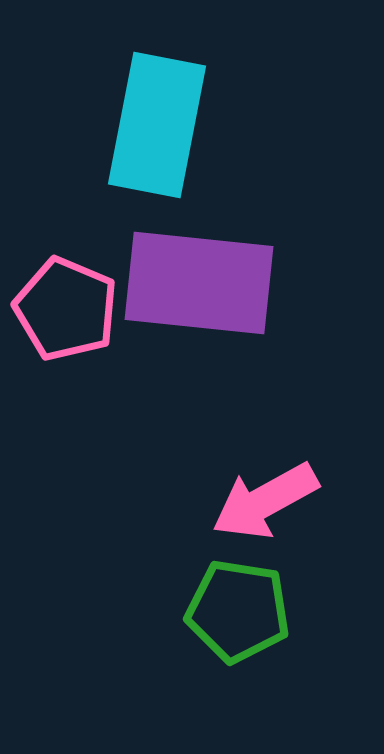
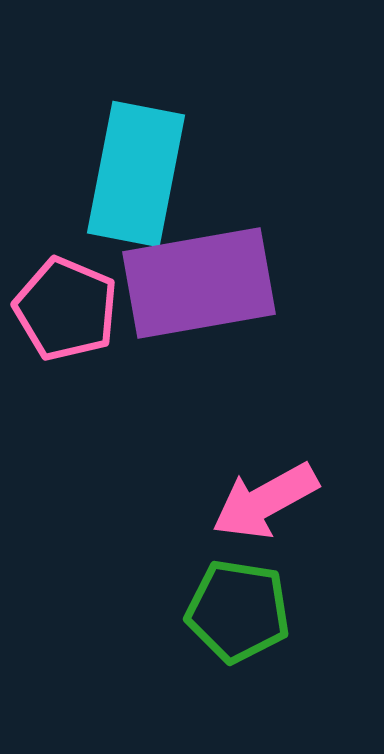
cyan rectangle: moved 21 px left, 49 px down
purple rectangle: rotated 16 degrees counterclockwise
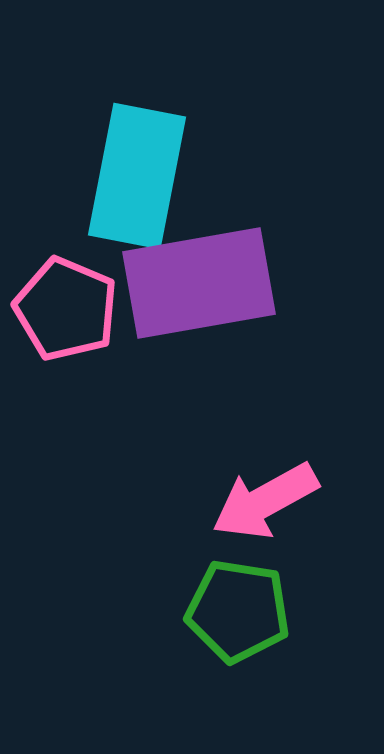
cyan rectangle: moved 1 px right, 2 px down
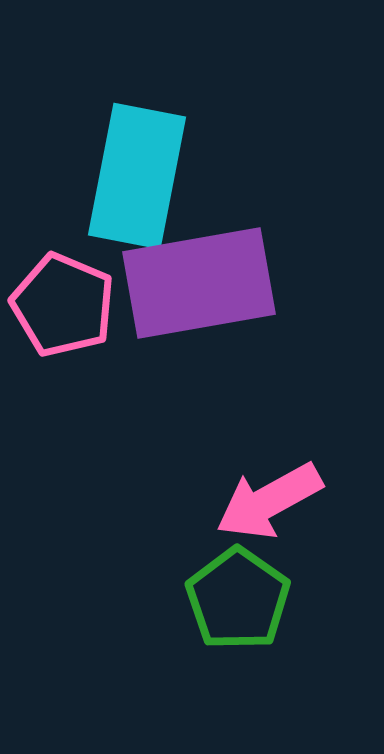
pink pentagon: moved 3 px left, 4 px up
pink arrow: moved 4 px right
green pentagon: moved 12 px up; rotated 26 degrees clockwise
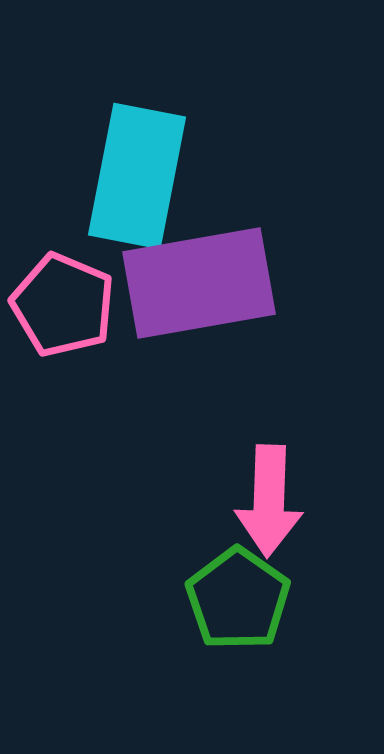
pink arrow: rotated 59 degrees counterclockwise
